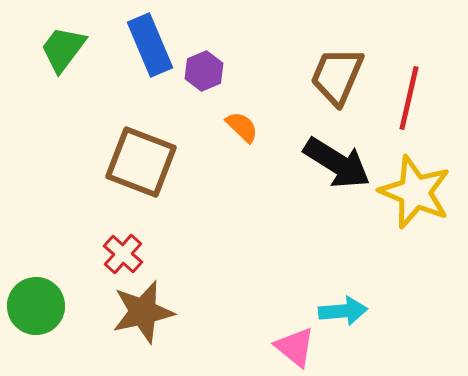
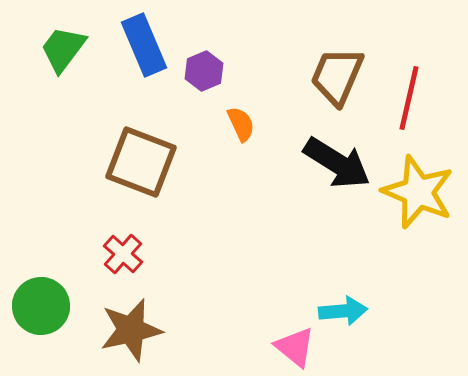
blue rectangle: moved 6 px left
orange semicircle: moved 1 px left, 3 px up; rotated 21 degrees clockwise
yellow star: moved 3 px right
green circle: moved 5 px right
brown star: moved 12 px left, 18 px down
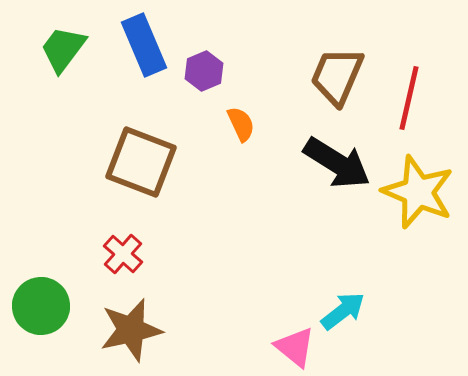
cyan arrow: rotated 33 degrees counterclockwise
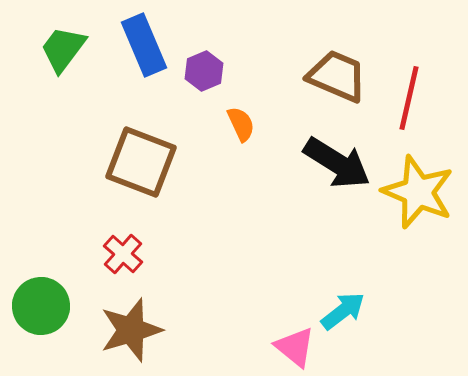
brown trapezoid: rotated 90 degrees clockwise
brown star: rotated 4 degrees counterclockwise
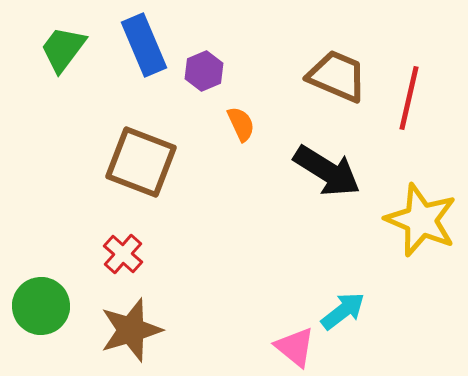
black arrow: moved 10 px left, 8 px down
yellow star: moved 3 px right, 28 px down
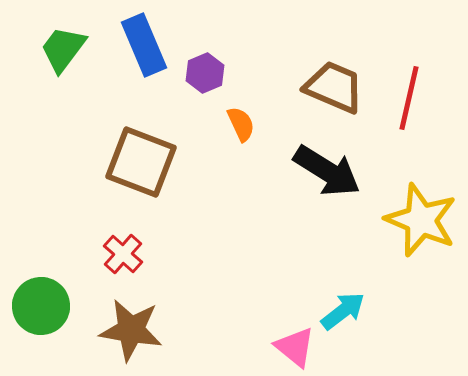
purple hexagon: moved 1 px right, 2 px down
brown trapezoid: moved 3 px left, 11 px down
brown star: rotated 26 degrees clockwise
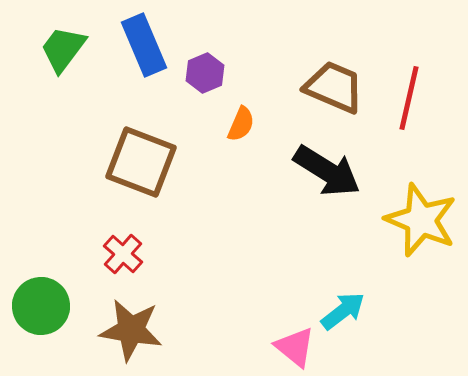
orange semicircle: rotated 48 degrees clockwise
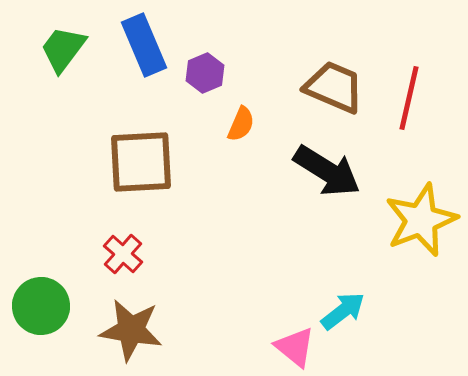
brown square: rotated 24 degrees counterclockwise
yellow star: rotated 28 degrees clockwise
